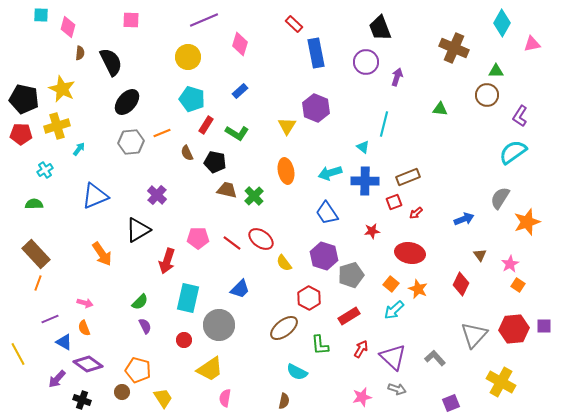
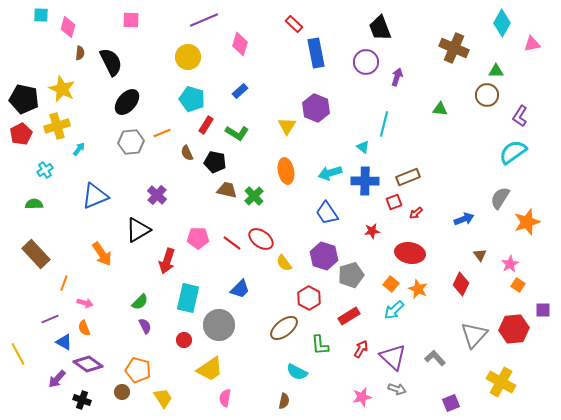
red pentagon at (21, 134): rotated 30 degrees counterclockwise
orange line at (38, 283): moved 26 px right
purple square at (544, 326): moved 1 px left, 16 px up
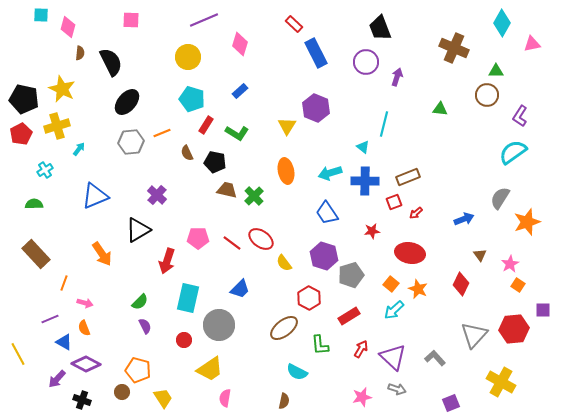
blue rectangle at (316, 53): rotated 16 degrees counterclockwise
purple diamond at (88, 364): moved 2 px left; rotated 8 degrees counterclockwise
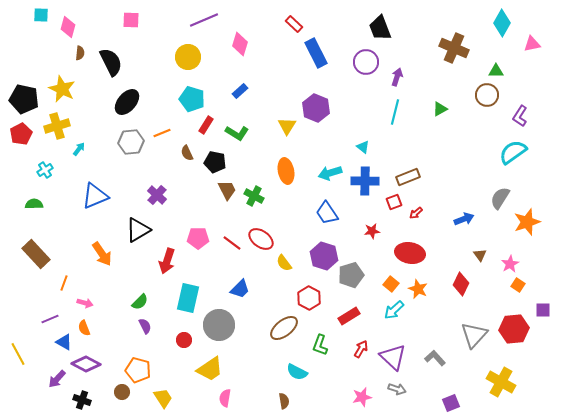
green triangle at (440, 109): rotated 35 degrees counterclockwise
cyan line at (384, 124): moved 11 px right, 12 px up
brown trapezoid at (227, 190): rotated 50 degrees clockwise
green cross at (254, 196): rotated 18 degrees counterclockwise
green L-shape at (320, 345): rotated 25 degrees clockwise
brown semicircle at (284, 401): rotated 21 degrees counterclockwise
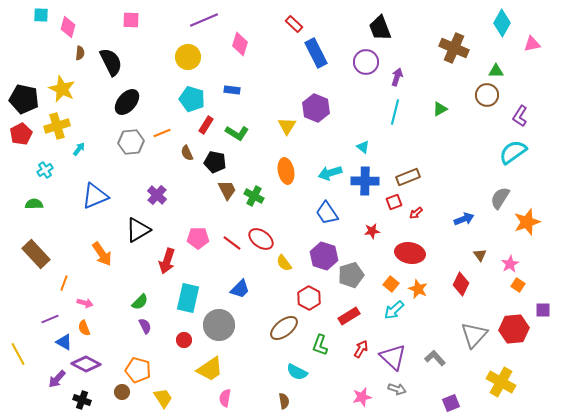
blue rectangle at (240, 91): moved 8 px left, 1 px up; rotated 49 degrees clockwise
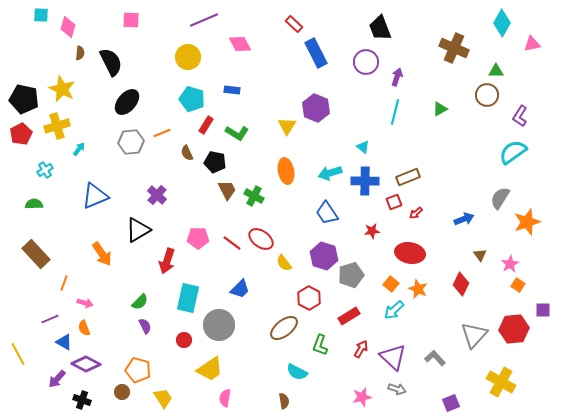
pink diamond at (240, 44): rotated 45 degrees counterclockwise
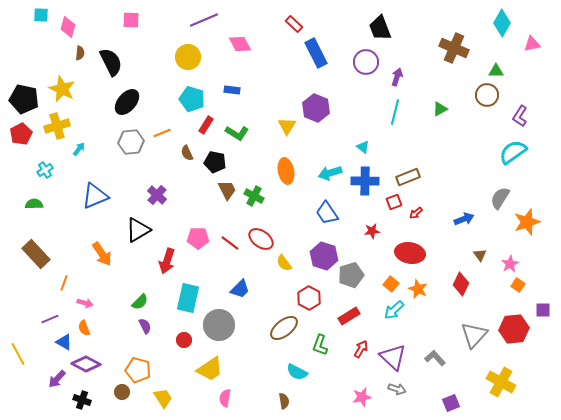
red line at (232, 243): moved 2 px left
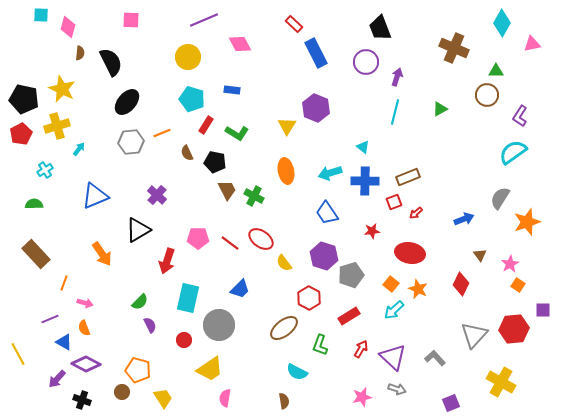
purple semicircle at (145, 326): moved 5 px right, 1 px up
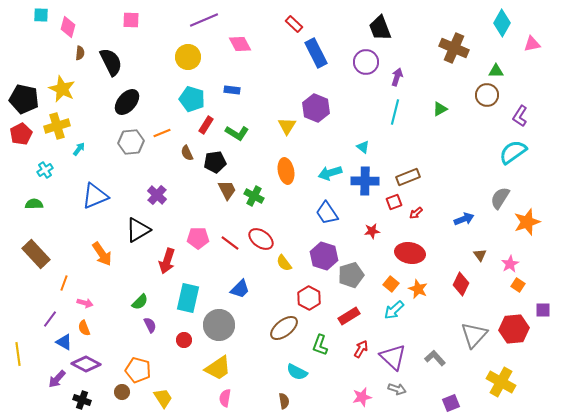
black pentagon at (215, 162): rotated 20 degrees counterclockwise
purple line at (50, 319): rotated 30 degrees counterclockwise
yellow line at (18, 354): rotated 20 degrees clockwise
yellow trapezoid at (210, 369): moved 8 px right, 1 px up
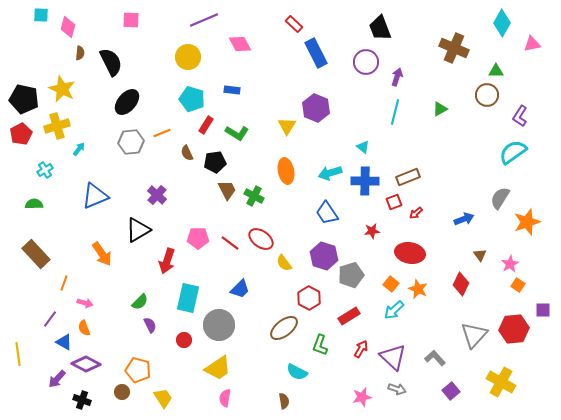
purple square at (451, 403): moved 12 px up; rotated 18 degrees counterclockwise
